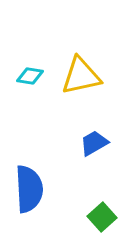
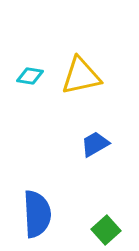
blue trapezoid: moved 1 px right, 1 px down
blue semicircle: moved 8 px right, 25 px down
green square: moved 4 px right, 13 px down
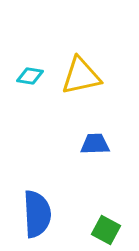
blue trapezoid: rotated 28 degrees clockwise
green square: rotated 20 degrees counterclockwise
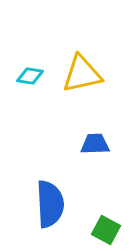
yellow triangle: moved 1 px right, 2 px up
blue semicircle: moved 13 px right, 10 px up
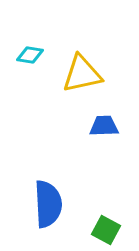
cyan diamond: moved 21 px up
blue trapezoid: moved 9 px right, 18 px up
blue semicircle: moved 2 px left
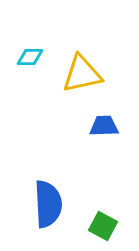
cyan diamond: moved 2 px down; rotated 8 degrees counterclockwise
green square: moved 3 px left, 4 px up
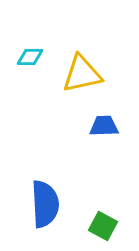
blue semicircle: moved 3 px left
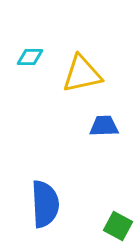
green square: moved 15 px right
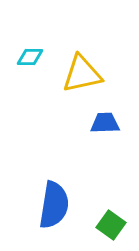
blue trapezoid: moved 1 px right, 3 px up
blue semicircle: moved 9 px right, 1 px down; rotated 12 degrees clockwise
green square: moved 7 px left, 1 px up; rotated 8 degrees clockwise
